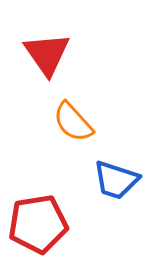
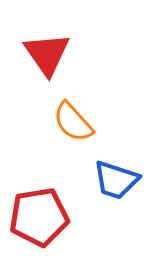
red pentagon: moved 1 px right, 7 px up
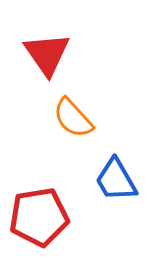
orange semicircle: moved 4 px up
blue trapezoid: rotated 42 degrees clockwise
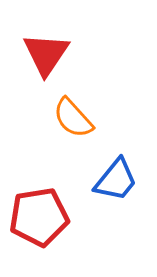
red triangle: moved 1 px left; rotated 9 degrees clockwise
blue trapezoid: rotated 111 degrees counterclockwise
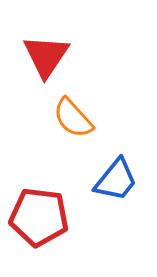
red triangle: moved 2 px down
red pentagon: rotated 16 degrees clockwise
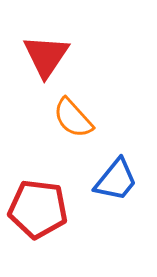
red pentagon: moved 1 px left, 8 px up
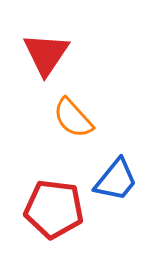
red triangle: moved 2 px up
red pentagon: moved 16 px right
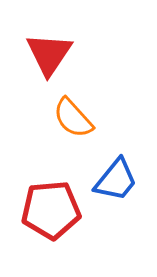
red triangle: moved 3 px right
red pentagon: moved 3 px left, 1 px down; rotated 12 degrees counterclockwise
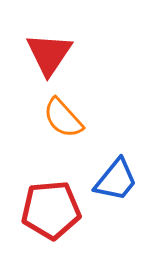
orange semicircle: moved 10 px left
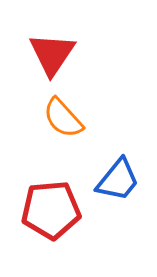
red triangle: moved 3 px right
blue trapezoid: moved 2 px right
